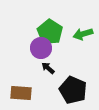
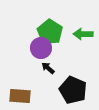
green arrow: rotated 18 degrees clockwise
brown rectangle: moved 1 px left, 3 px down
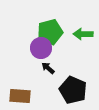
green pentagon: rotated 25 degrees clockwise
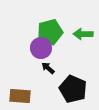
black pentagon: moved 1 px up
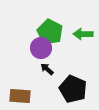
green pentagon: rotated 30 degrees counterclockwise
black arrow: moved 1 px left, 1 px down
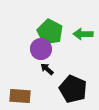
purple circle: moved 1 px down
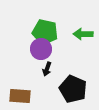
green pentagon: moved 5 px left; rotated 15 degrees counterclockwise
black arrow: rotated 112 degrees counterclockwise
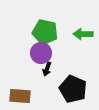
purple circle: moved 4 px down
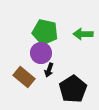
black arrow: moved 2 px right, 1 px down
black pentagon: rotated 16 degrees clockwise
brown rectangle: moved 4 px right, 19 px up; rotated 35 degrees clockwise
